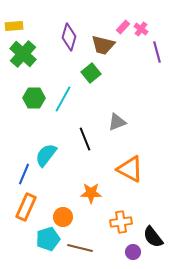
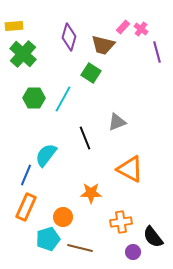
green square: rotated 18 degrees counterclockwise
black line: moved 1 px up
blue line: moved 2 px right, 1 px down
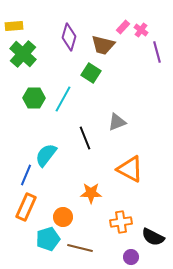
pink cross: moved 1 px down
black semicircle: rotated 25 degrees counterclockwise
purple circle: moved 2 px left, 5 px down
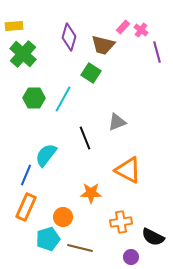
orange triangle: moved 2 px left, 1 px down
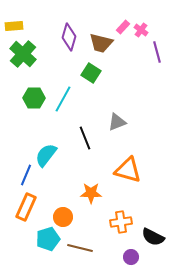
brown trapezoid: moved 2 px left, 2 px up
orange triangle: rotated 12 degrees counterclockwise
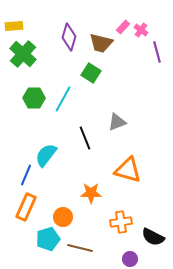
purple circle: moved 1 px left, 2 px down
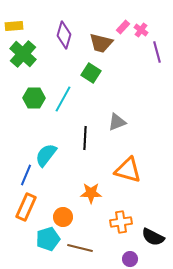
purple diamond: moved 5 px left, 2 px up
black line: rotated 25 degrees clockwise
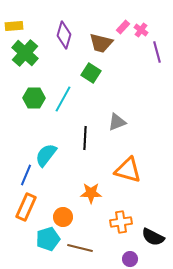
green cross: moved 2 px right, 1 px up
